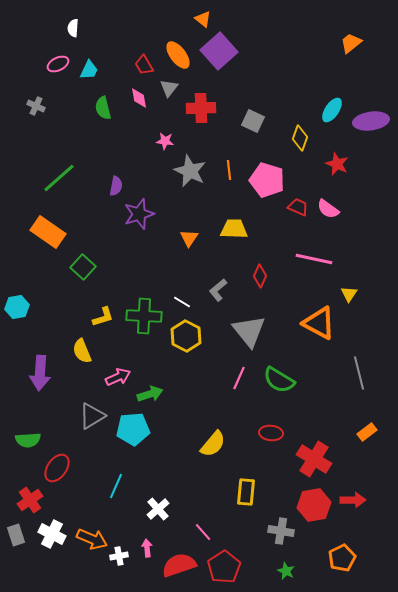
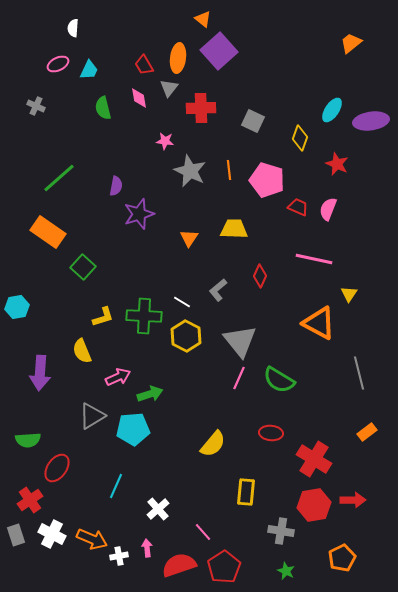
orange ellipse at (178, 55): moved 3 px down; rotated 44 degrees clockwise
pink semicircle at (328, 209): rotated 75 degrees clockwise
gray triangle at (249, 331): moved 9 px left, 10 px down
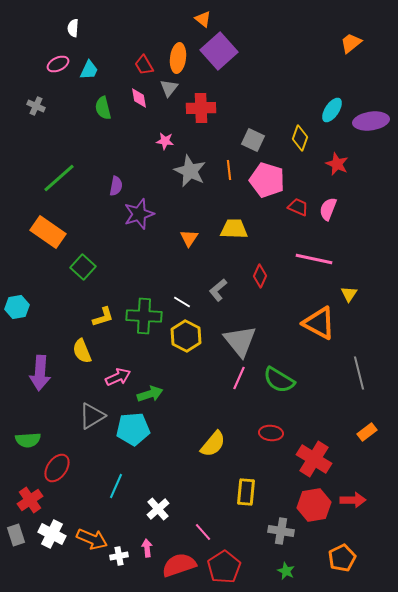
gray square at (253, 121): moved 19 px down
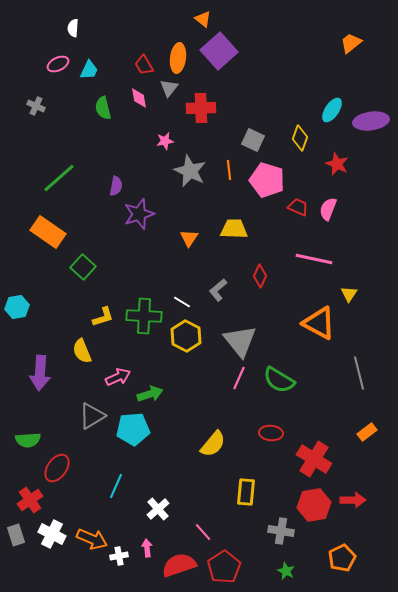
pink star at (165, 141): rotated 18 degrees counterclockwise
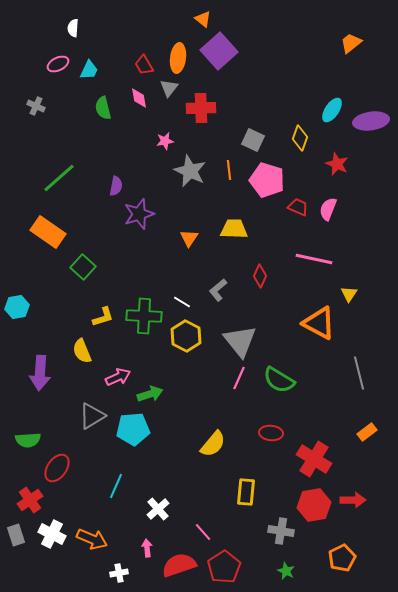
white cross at (119, 556): moved 17 px down
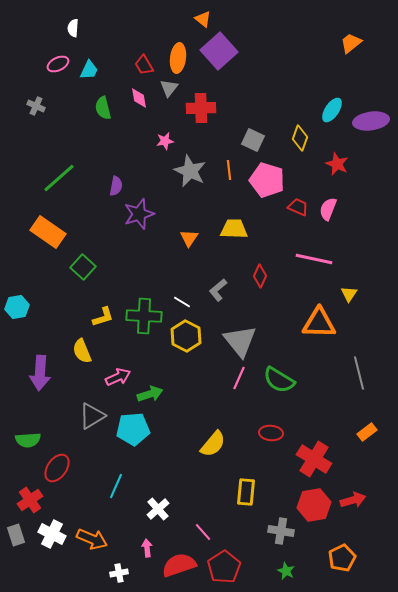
orange triangle at (319, 323): rotated 27 degrees counterclockwise
red arrow at (353, 500): rotated 15 degrees counterclockwise
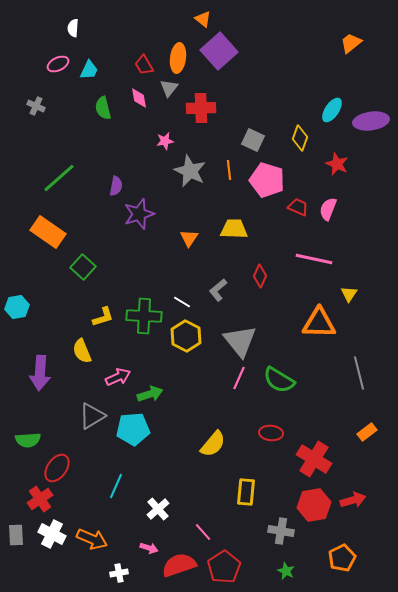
red cross at (30, 500): moved 10 px right, 1 px up
gray rectangle at (16, 535): rotated 15 degrees clockwise
pink arrow at (147, 548): moved 2 px right; rotated 114 degrees clockwise
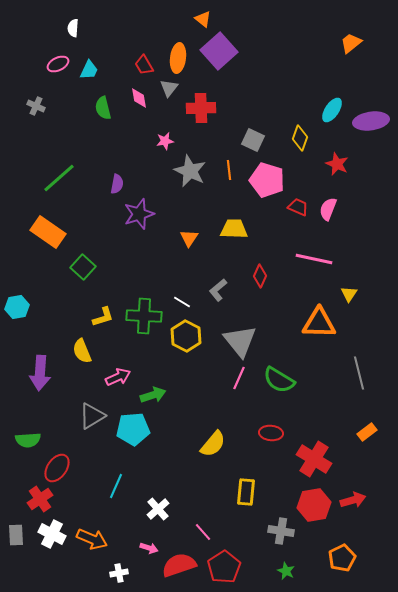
purple semicircle at (116, 186): moved 1 px right, 2 px up
green arrow at (150, 394): moved 3 px right, 1 px down
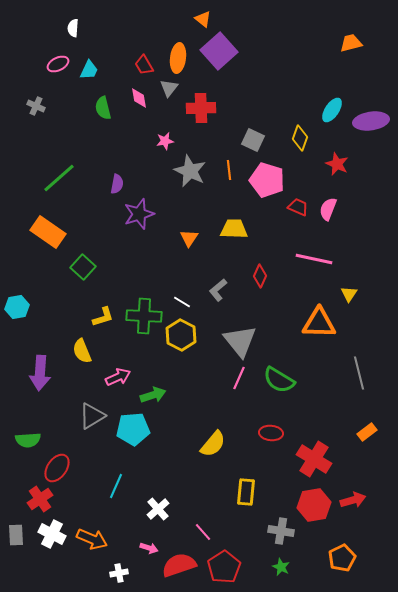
orange trapezoid at (351, 43): rotated 25 degrees clockwise
yellow hexagon at (186, 336): moved 5 px left, 1 px up
green star at (286, 571): moved 5 px left, 4 px up
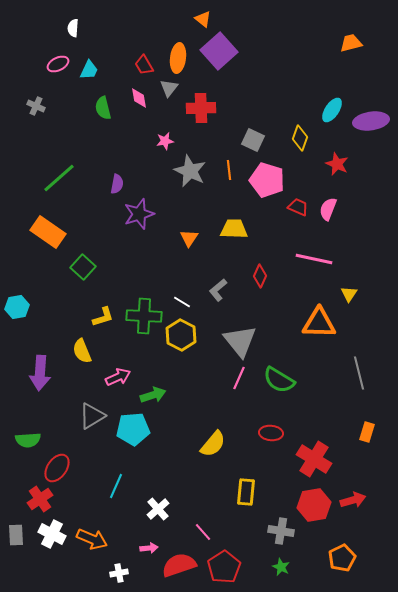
orange rectangle at (367, 432): rotated 36 degrees counterclockwise
pink arrow at (149, 548): rotated 24 degrees counterclockwise
